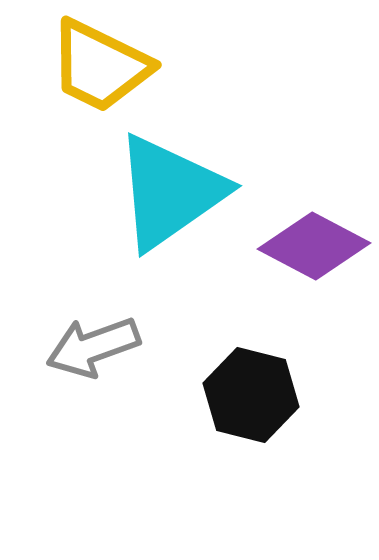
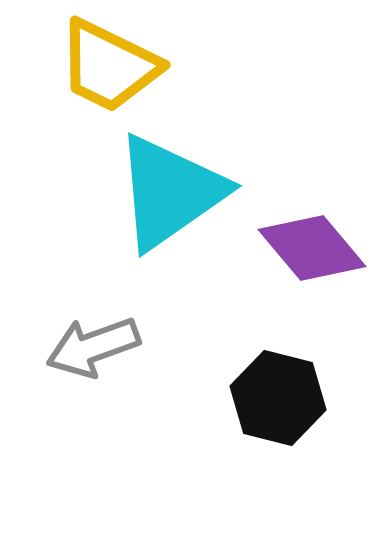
yellow trapezoid: moved 9 px right
purple diamond: moved 2 px left, 2 px down; rotated 22 degrees clockwise
black hexagon: moved 27 px right, 3 px down
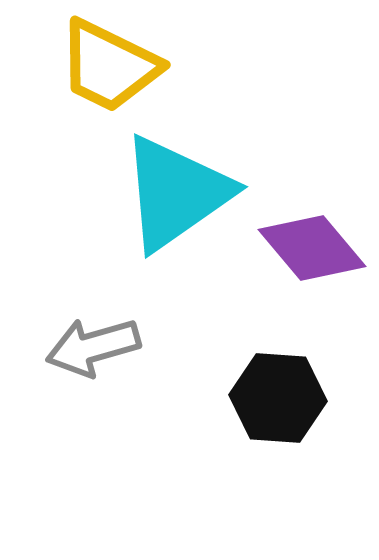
cyan triangle: moved 6 px right, 1 px down
gray arrow: rotated 4 degrees clockwise
black hexagon: rotated 10 degrees counterclockwise
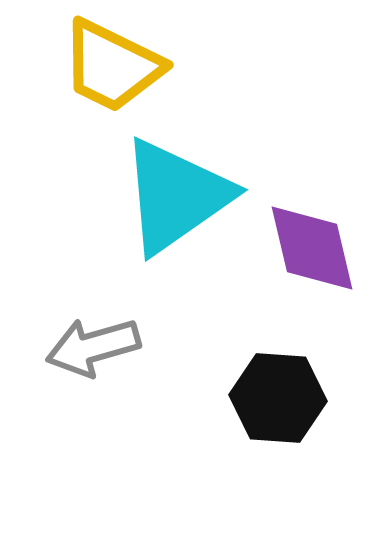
yellow trapezoid: moved 3 px right
cyan triangle: moved 3 px down
purple diamond: rotated 27 degrees clockwise
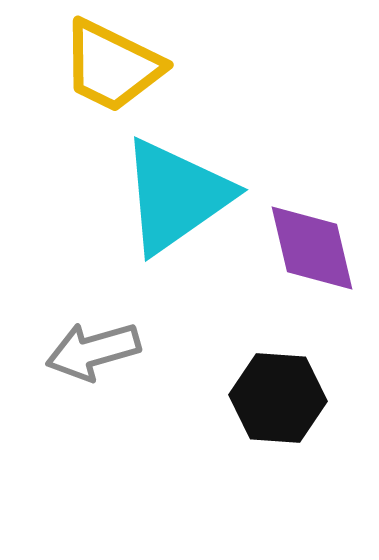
gray arrow: moved 4 px down
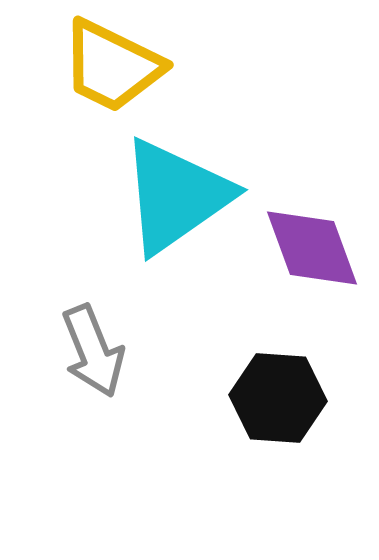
purple diamond: rotated 7 degrees counterclockwise
gray arrow: rotated 96 degrees counterclockwise
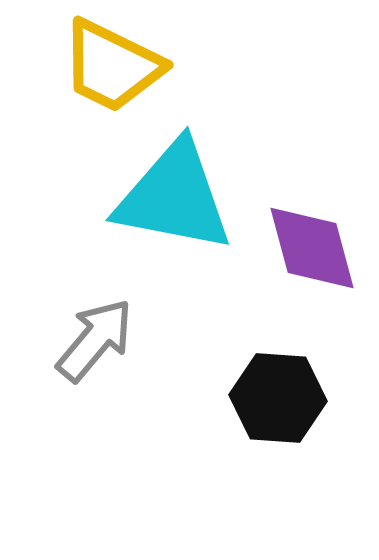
cyan triangle: moved 2 px left, 1 px down; rotated 46 degrees clockwise
purple diamond: rotated 5 degrees clockwise
gray arrow: moved 2 px right, 11 px up; rotated 118 degrees counterclockwise
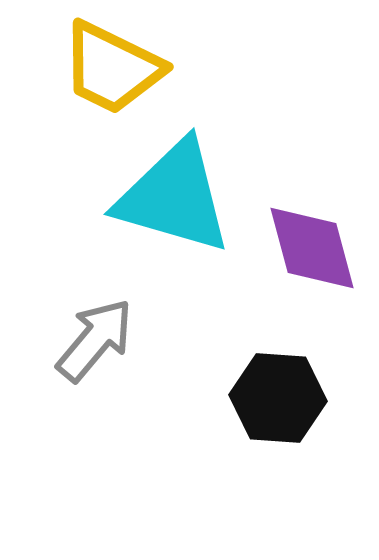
yellow trapezoid: moved 2 px down
cyan triangle: rotated 5 degrees clockwise
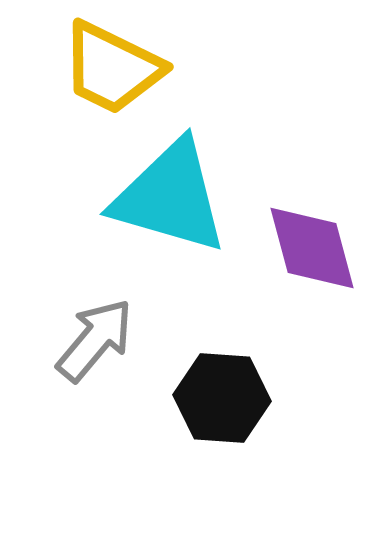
cyan triangle: moved 4 px left
black hexagon: moved 56 px left
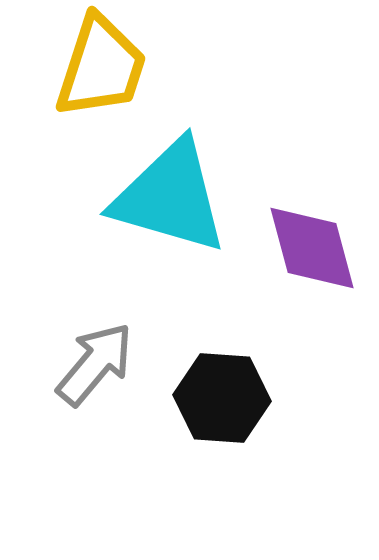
yellow trapezoid: moved 11 px left, 1 px up; rotated 98 degrees counterclockwise
gray arrow: moved 24 px down
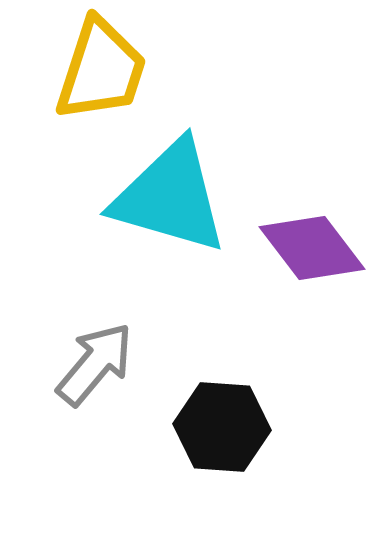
yellow trapezoid: moved 3 px down
purple diamond: rotated 22 degrees counterclockwise
black hexagon: moved 29 px down
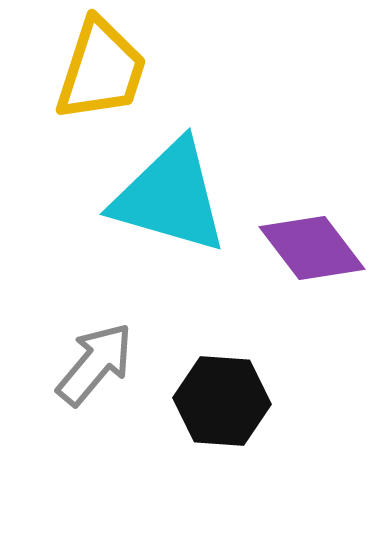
black hexagon: moved 26 px up
